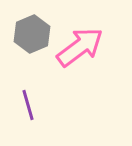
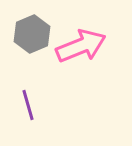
pink arrow: moved 1 px right, 1 px up; rotated 15 degrees clockwise
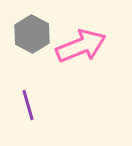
gray hexagon: rotated 9 degrees counterclockwise
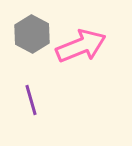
purple line: moved 3 px right, 5 px up
